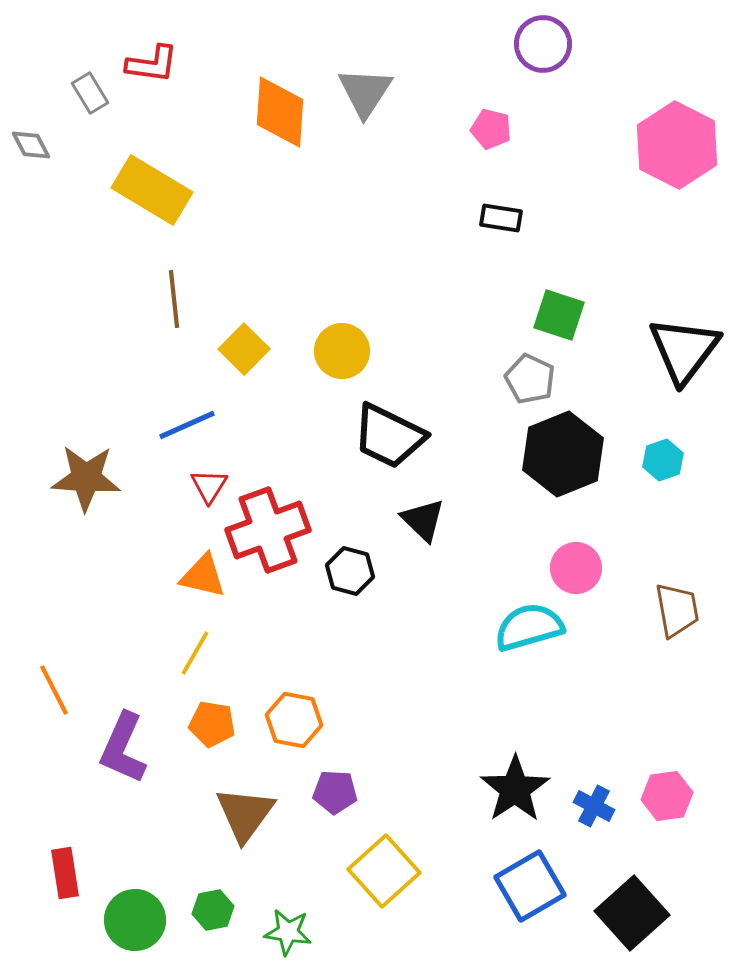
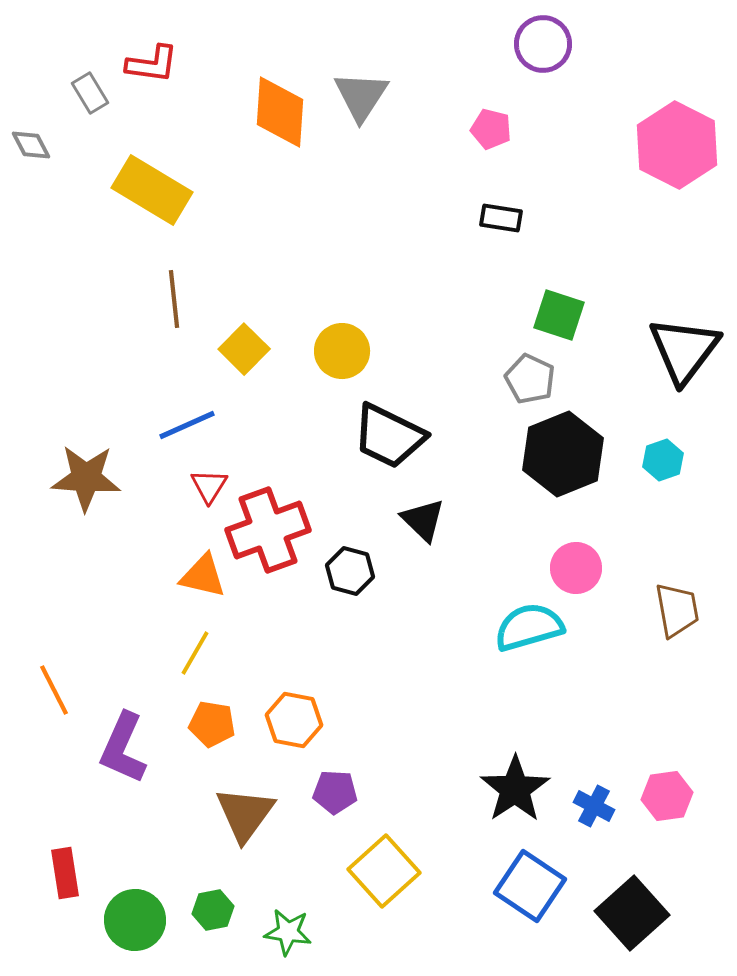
gray triangle at (365, 92): moved 4 px left, 4 px down
blue square at (530, 886): rotated 26 degrees counterclockwise
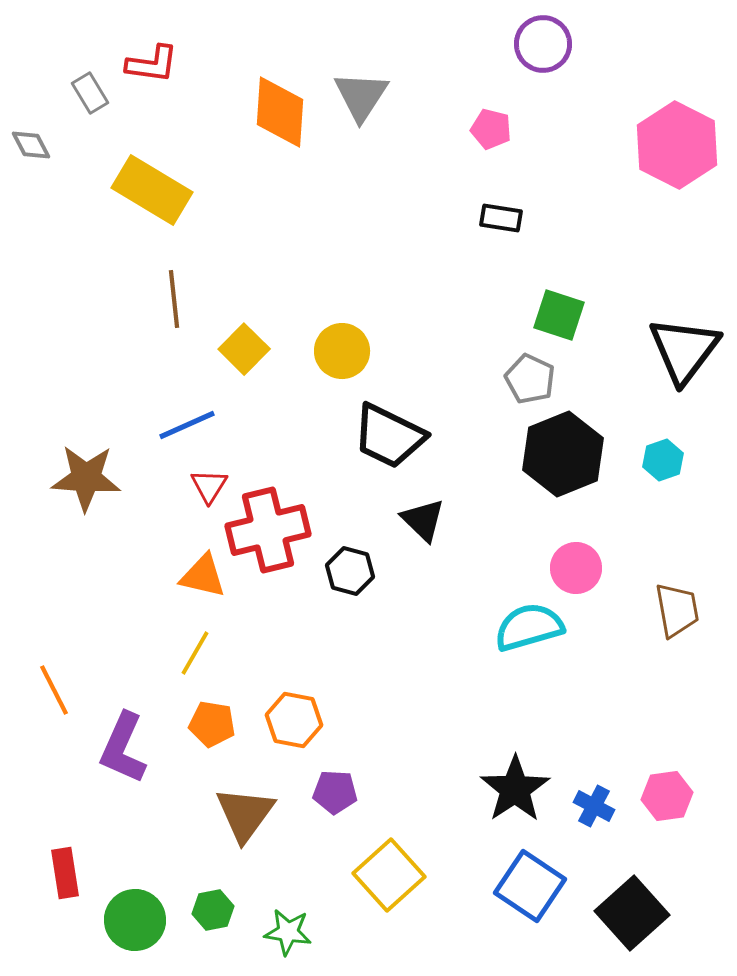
red cross at (268, 530): rotated 6 degrees clockwise
yellow square at (384, 871): moved 5 px right, 4 px down
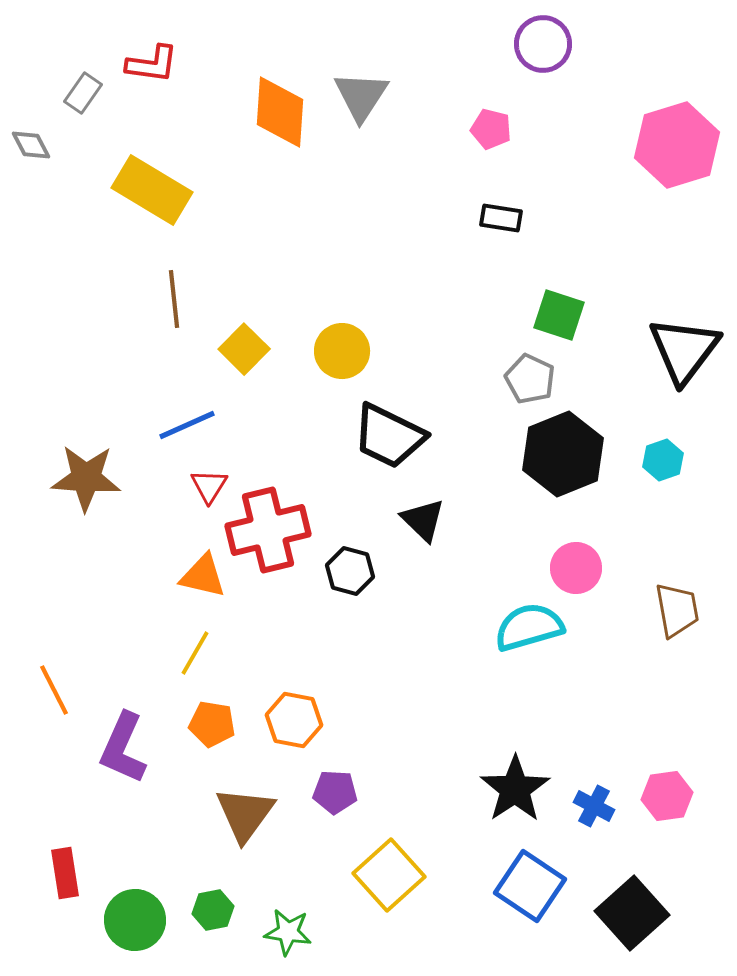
gray rectangle at (90, 93): moved 7 px left; rotated 66 degrees clockwise
pink hexagon at (677, 145): rotated 16 degrees clockwise
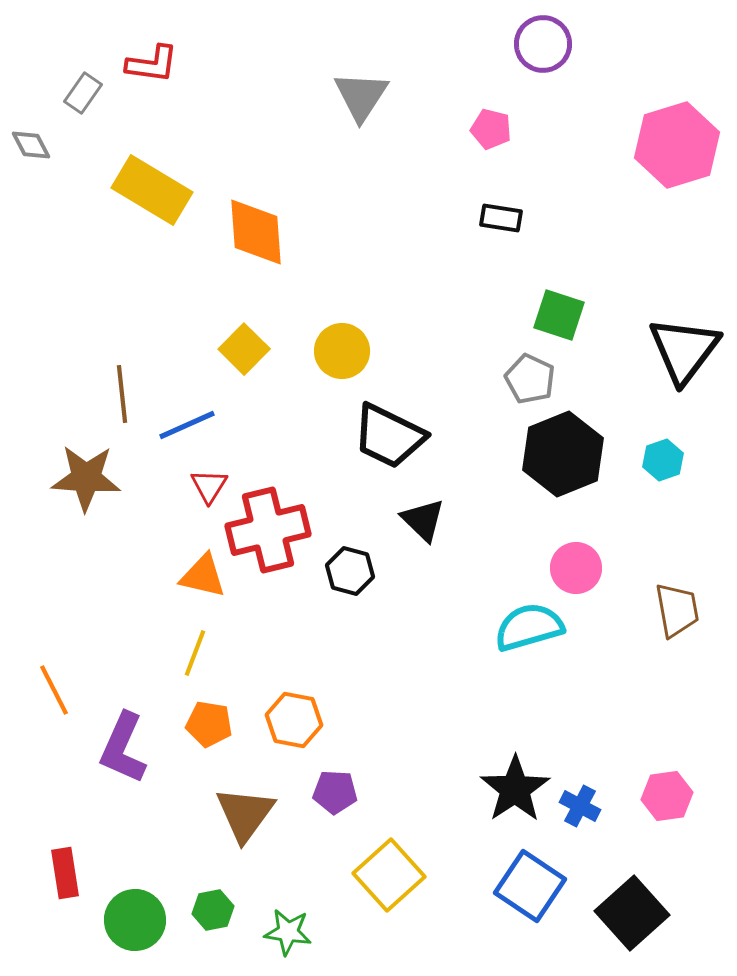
orange diamond at (280, 112): moved 24 px left, 120 px down; rotated 8 degrees counterclockwise
brown line at (174, 299): moved 52 px left, 95 px down
yellow line at (195, 653): rotated 9 degrees counterclockwise
orange pentagon at (212, 724): moved 3 px left
blue cross at (594, 806): moved 14 px left
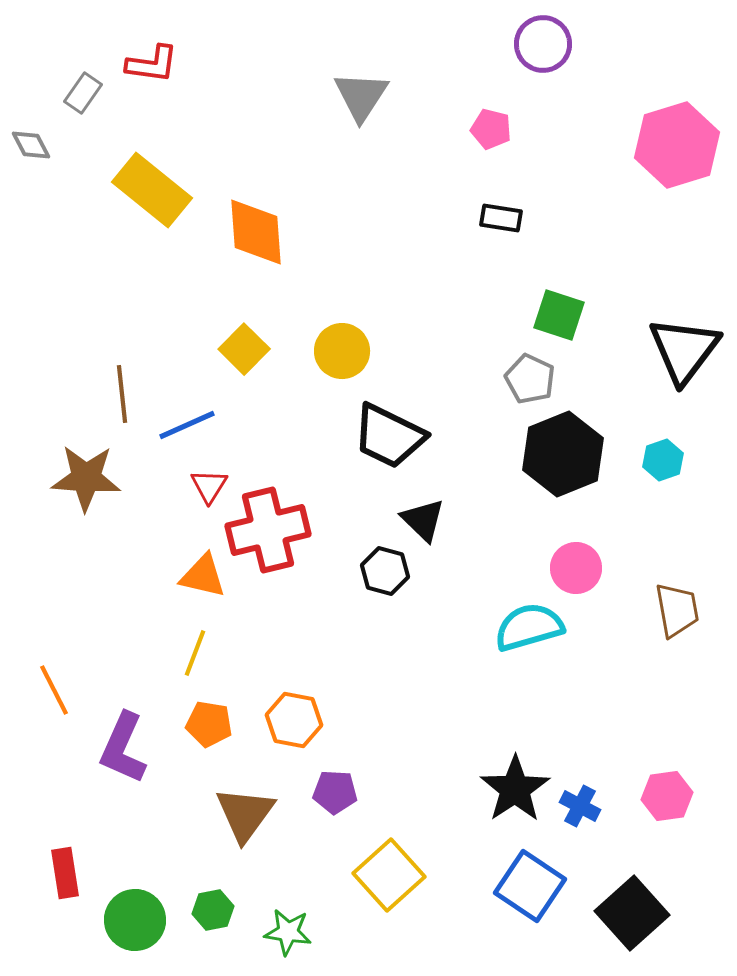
yellow rectangle at (152, 190): rotated 8 degrees clockwise
black hexagon at (350, 571): moved 35 px right
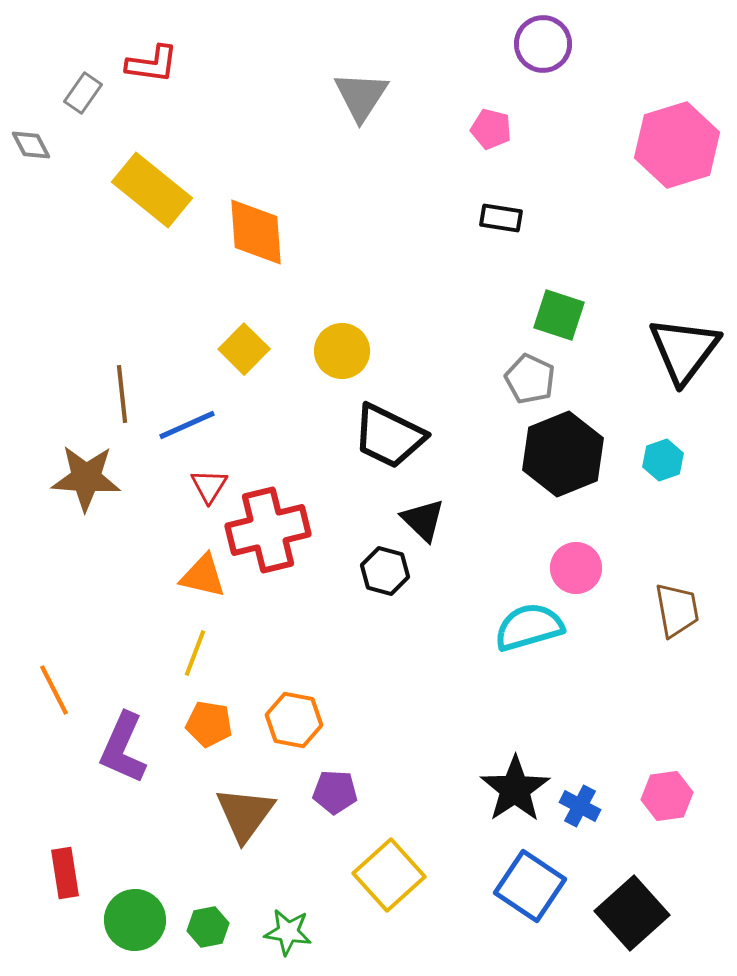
green hexagon at (213, 910): moved 5 px left, 17 px down
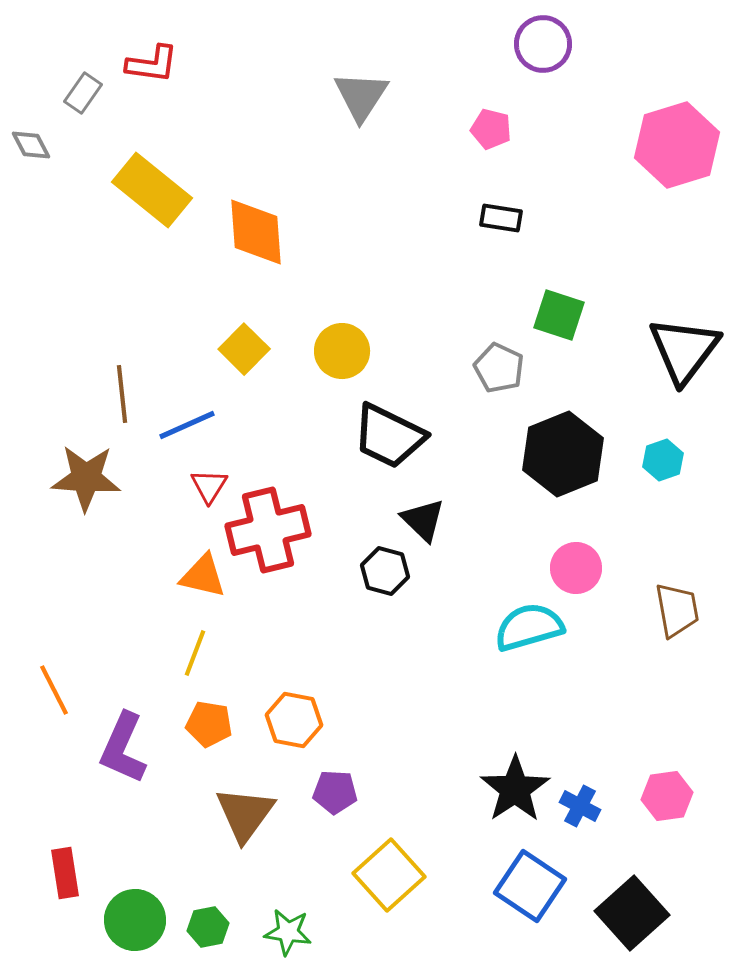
gray pentagon at (530, 379): moved 31 px left, 11 px up
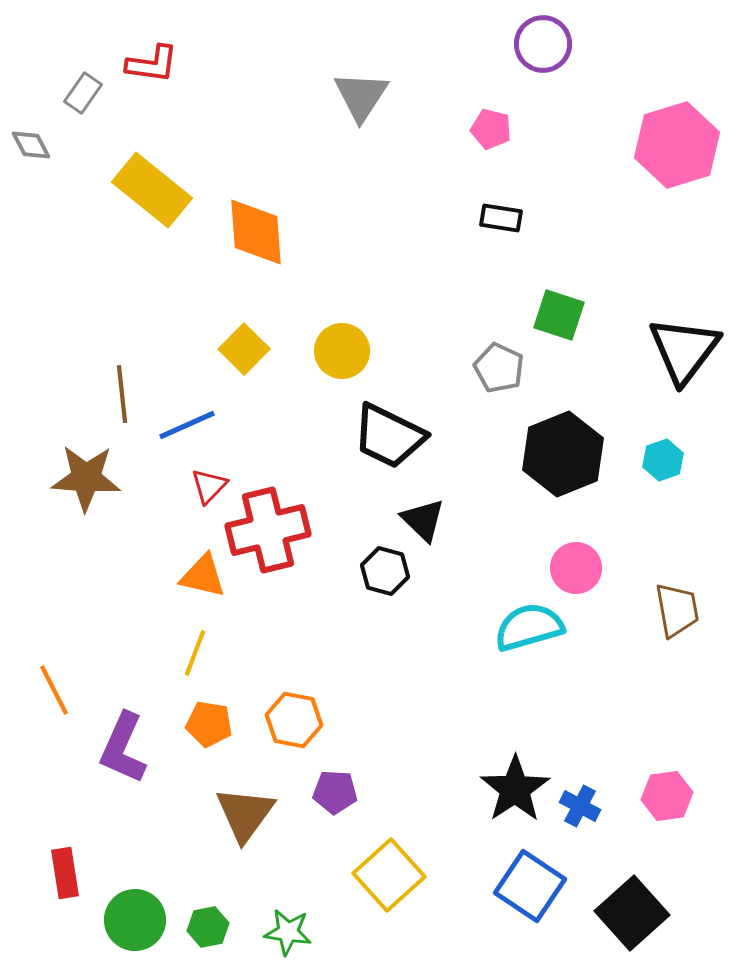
red triangle at (209, 486): rotated 12 degrees clockwise
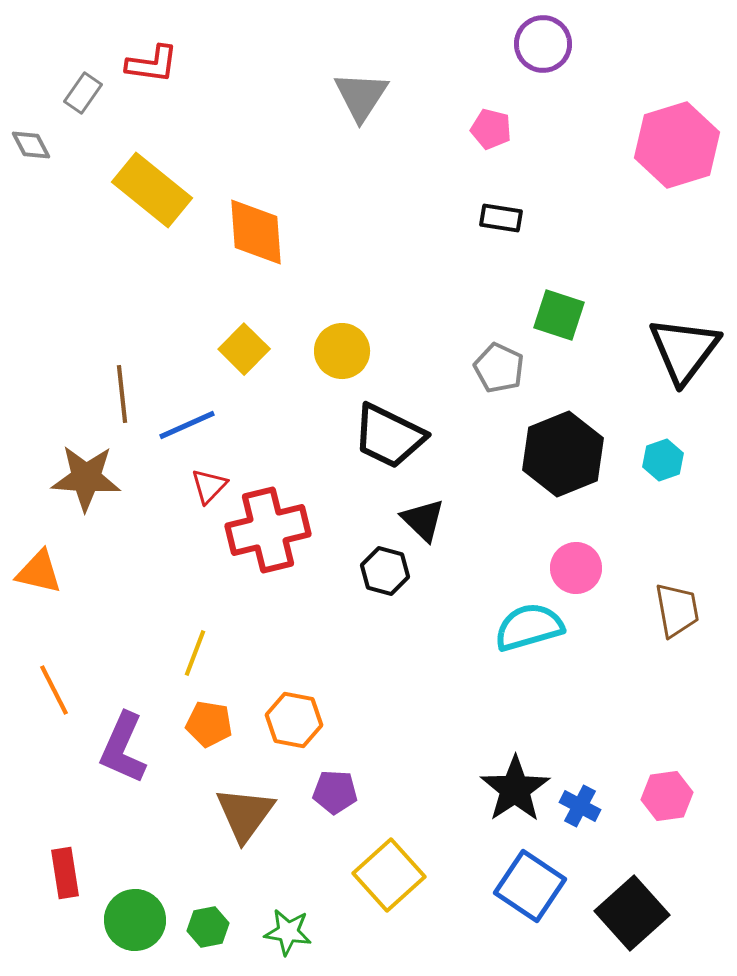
orange triangle at (203, 576): moved 164 px left, 4 px up
